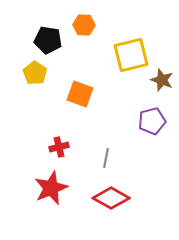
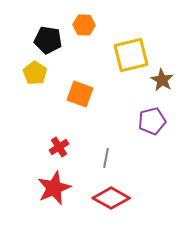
brown star: rotated 10 degrees clockwise
red cross: rotated 18 degrees counterclockwise
red star: moved 3 px right
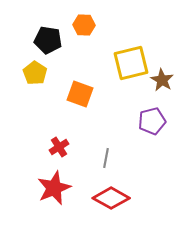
yellow square: moved 8 px down
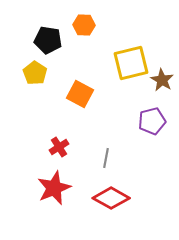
orange square: rotated 8 degrees clockwise
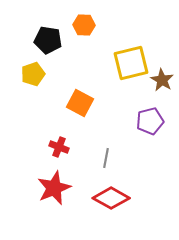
yellow pentagon: moved 2 px left, 1 px down; rotated 20 degrees clockwise
orange square: moved 9 px down
purple pentagon: moved 2 px left
red cross: rotated 36 degrees counterclockwise
